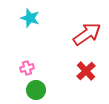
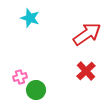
pink cross: moved 7 px left, 9 px down
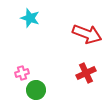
red arrow: rotated 56 degrees clockwise
red cross: moved 2 px down; rotated 18 degrees clockwise
pink cross: moved 2 px right, 4 px up
